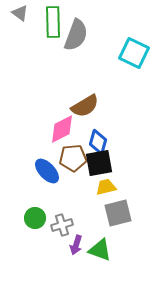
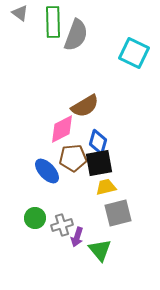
purple arrow: moved 1 px right, 8 px up
green triangle: rotated 30 degrees clockwise
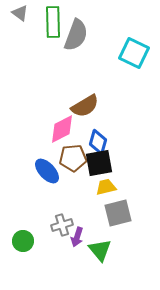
green circle: moved 12 px left, 23 px down
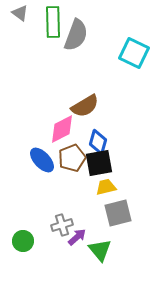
brown pentagon: moved 1 px left; rotated 16 degrees counterclockwise
blue ellipse: moved 5 px left, 11 px up
purple arrow: rotated 150 degrees counterclockwise
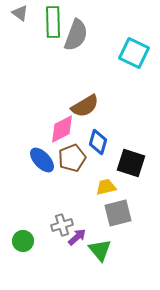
black square: moved 32 px right; rotated 28 degrees clockwise
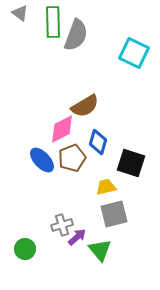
gray square: moved 4 px left, 1 px down
green circle: moved 2 px right, 8 px down
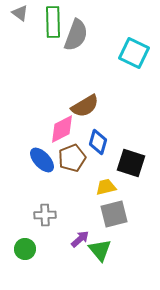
gray cross: moved 17 px left, 10 px up; rotated 15 degrees clockwise
purple arrow: moved 3 px right, 2 px down
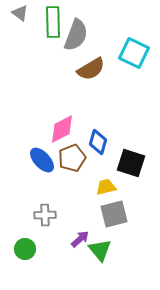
brown semicircle: moved 6 px right, 37 px up
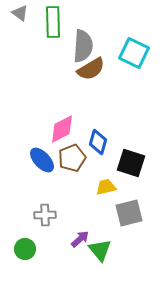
gray semicircle: moved 7 px right, 11 px down; rotated 16 degrees counterclockwise
gray square: moved 15 px right, 1 px up
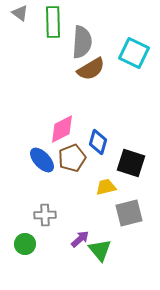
gray semicircle: moved 1 px left, 4 px up
green circle: moved 5 px up
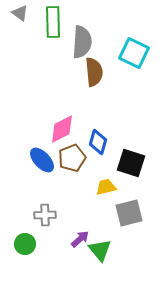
brown semicircle: moved 3 px right, 3 px down; rotated 64 degrees counterclockwise
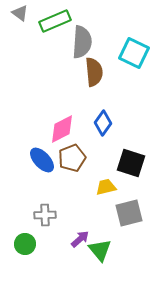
green rectangle: moved 2 px right, 1 px up; rotated 68 degrees clockwise
blue diamond: moved 5 px right, 19 px up; rotated 20 degrees clockwise
